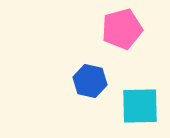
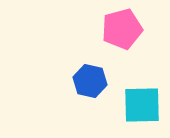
cyan square: moved 2 px right, 1 px up
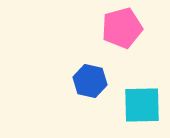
pink pentagon: moved 1 px up
